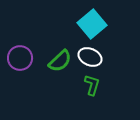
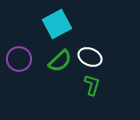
cyan square: moved 35 px left; rotated 12 degrees clockwise
purple circle: moved 1 px left, 1 px down
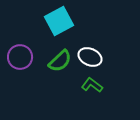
cyan square: moved 2 px right, 3 px up
purple circle: moved 1 px right, 2 px up
green L-shape: rotated 70 degrees counterclockwise
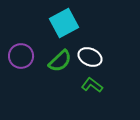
cyan square: moved 5 px right, 2 px down
purple circle: moved 1 px right, 1 px up
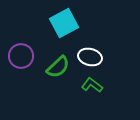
white ellipse: rotated 10 degrees counterclockwise
green semicircle: moved 2 px left, 6 px down
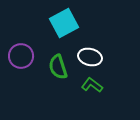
green semicircle: rotated 115 degrees clockwise
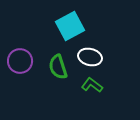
cyan square: moved 6 px right, 3 px down
purple circle: moved 1 px left, 5 px down
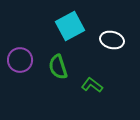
white ellipse: moved 22 px right, 17 px up
purple circle: moved 1 px up
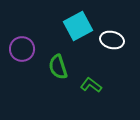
cyan square: moved 8 px right
purple circle: moved 2 px right, 11 px up
green L-shape: moved 1 px left
